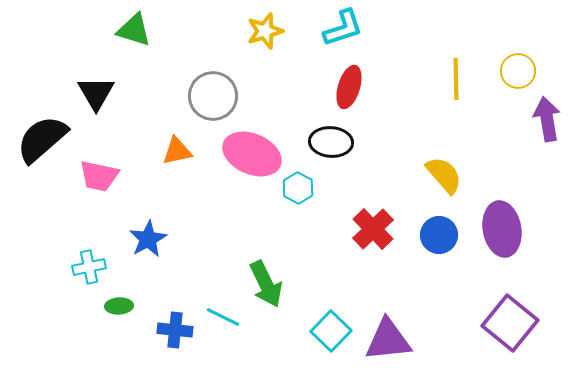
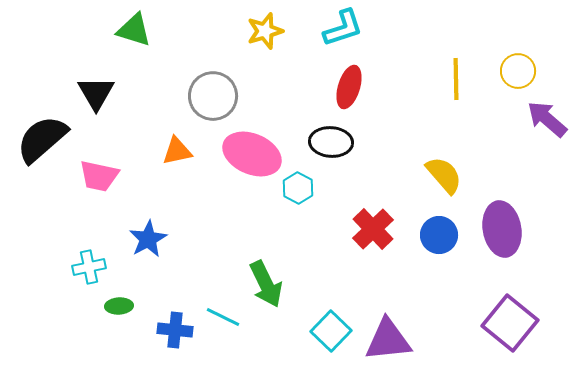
purple arrow: rotated 39 degrees counterclockwise
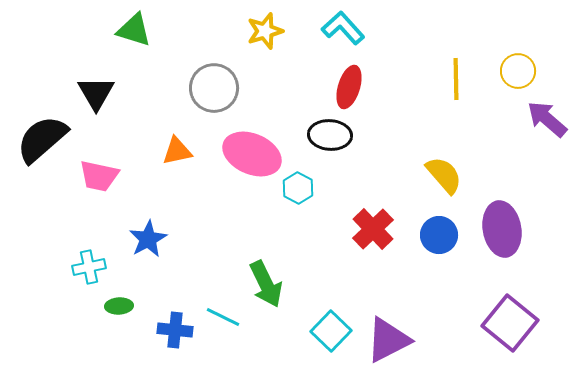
cyan L-shape: rotated 114 degrees counterclockwise
gray circle: moved 1 px right, 8 px up
black ellipse: moved 1 px left, 7 px up
purple triangle: rotated 21 degrees counterclockwise
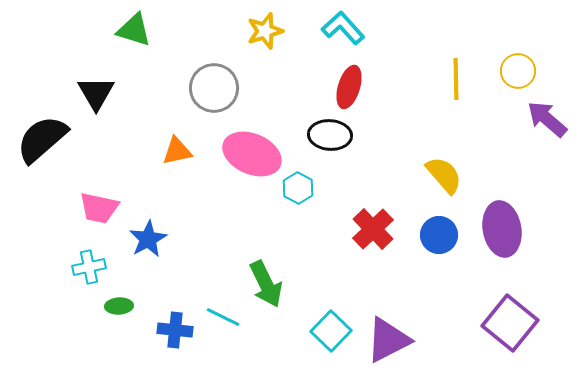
pink trapezoid: moved 32 px down
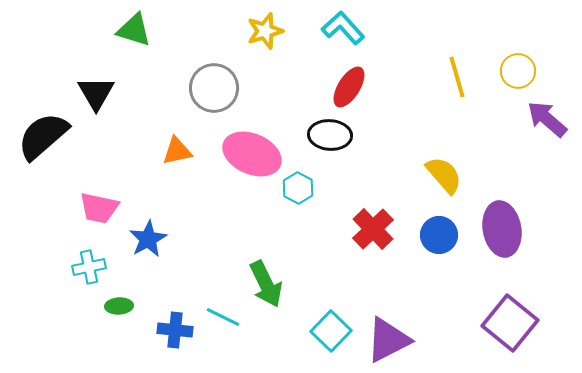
yellow line: moved 1 px right, 2 px up; rotated 15 degrees counterclockwise
red ellipse: rotated 15 degrees clockwise
black semicircle: moved 1 px right, 3 px up
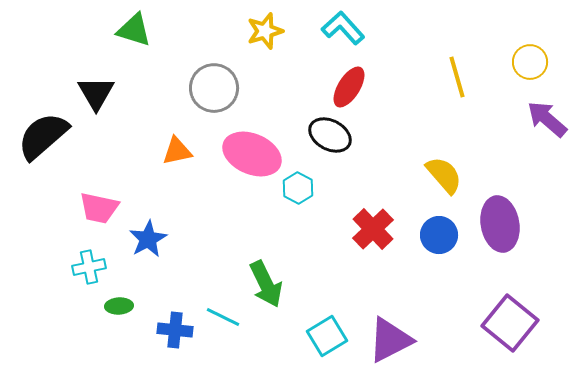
yellow circle: moved 12 px right, 9 px up
black ellipse: rotated 24 degrees clockwise
purple ellipse: moved 2 px left, 5 px up
cyan square: moved 4 px left, 5 px down; rotated 15 degrees clockwise
purple triangle: moved 2 px right
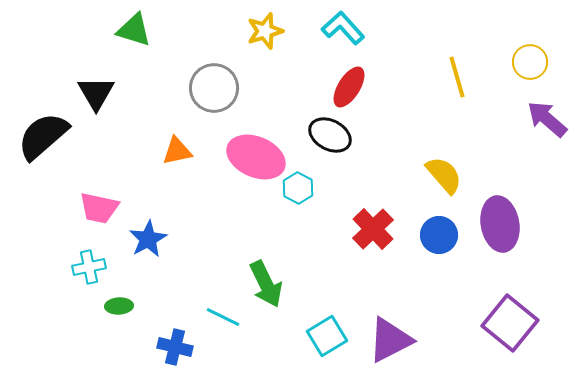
pink ellipse: moved 4 px right, 3 px down
blue cross: moved 17 px down; rotated 8 degrees clockwise
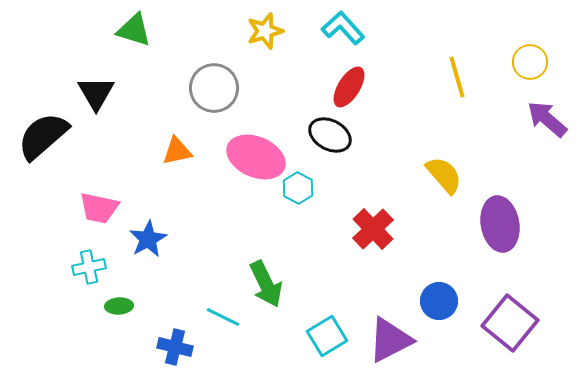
blue circle: moved 66 px down
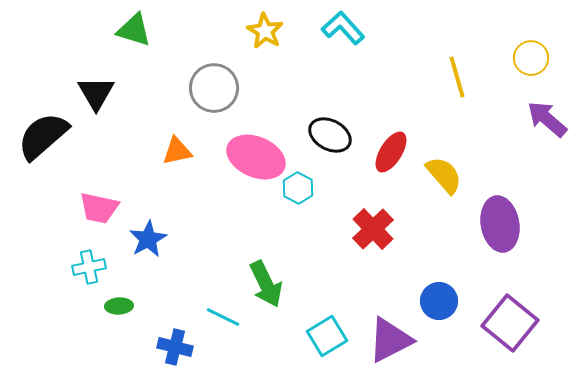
yellow star: rotated 24 degrees counterclockwise
yellow circle: moved 1 px right, 4 px up
red ellipse: moved 42 px right, 65 px down
